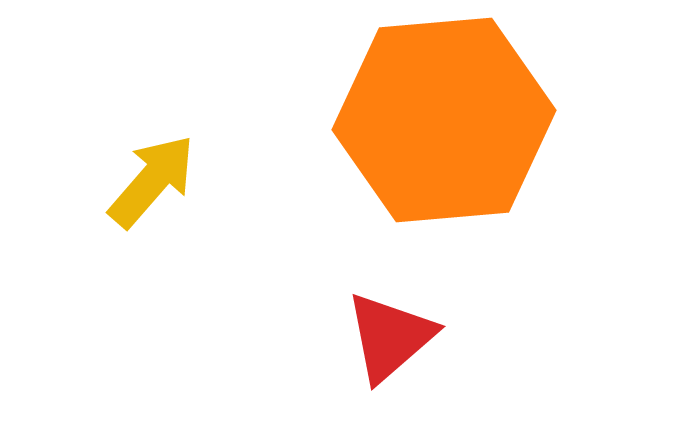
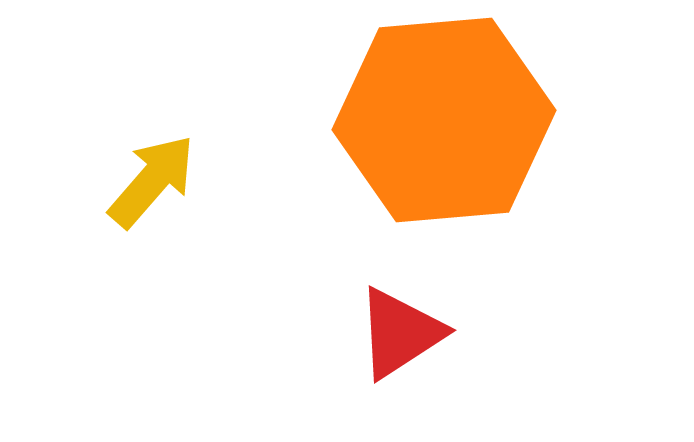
red triangle: moved 10 px right, 4 px up; rotated 8 degrees clockwise
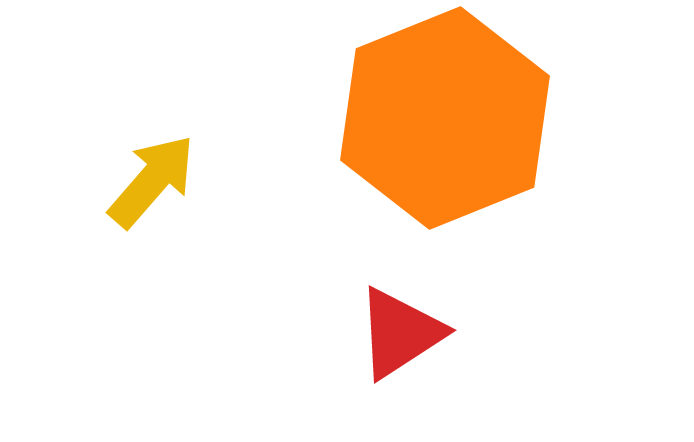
orange hexagon: moved 1 px right, 2 px up; rotated 17 degrees counterclockwise
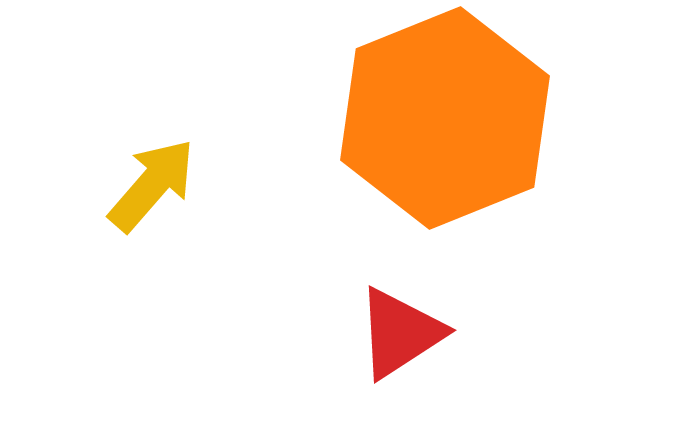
yellow arrow: moved 4 px down
